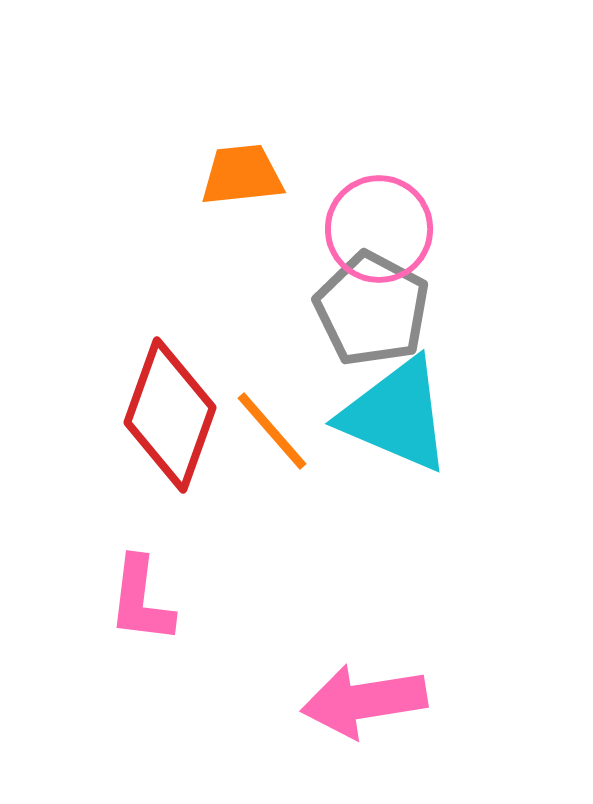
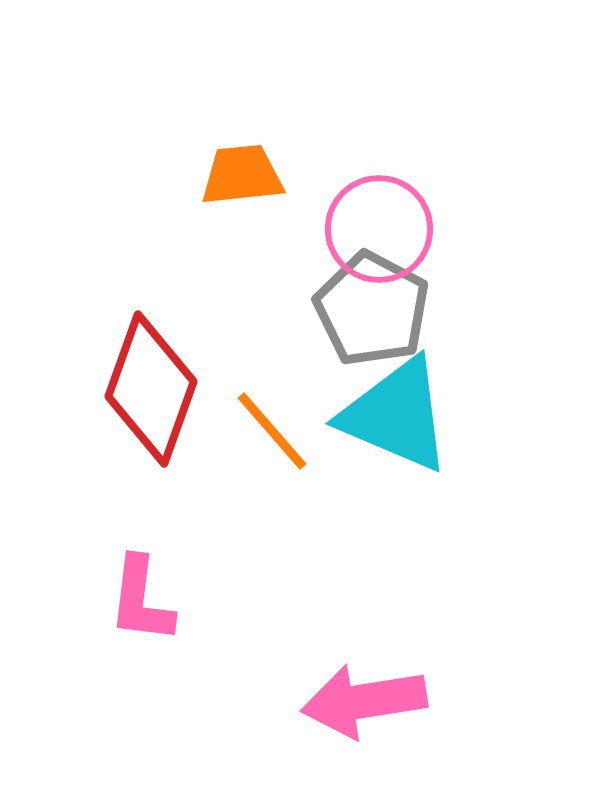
red diamond: moved 19 px left, 26 px up
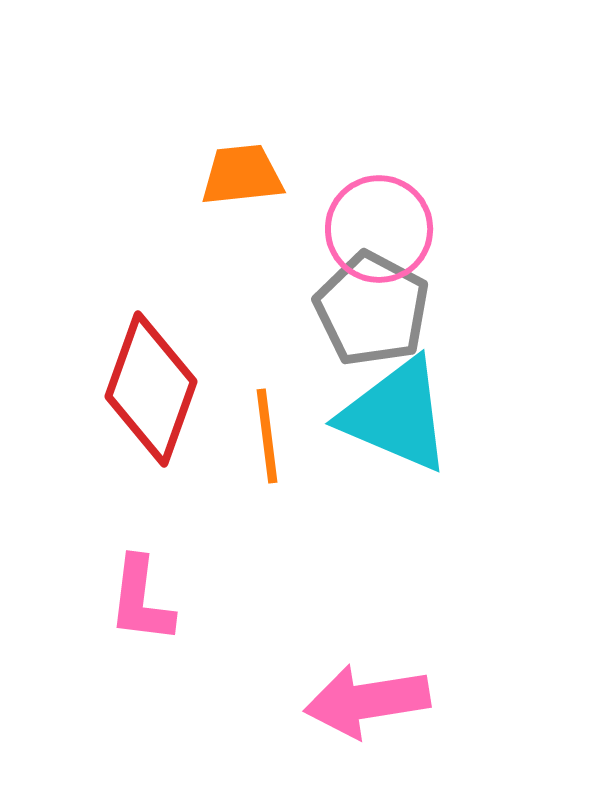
orange line: moved 5 px left, 5 px down; rotated 34 degrees clockwise
pink arrow: moved 3 px right
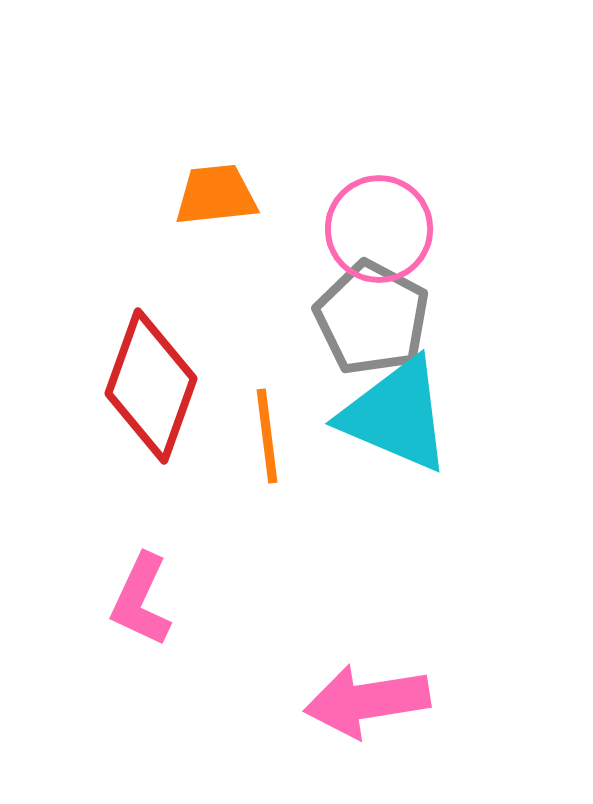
orange trapezoid: moved 26 px left, 20 px down
gray pentagon: moved 9 px down
red diamond: moved 3 px up
pink L-shape: rotated 18 degrees clockwise
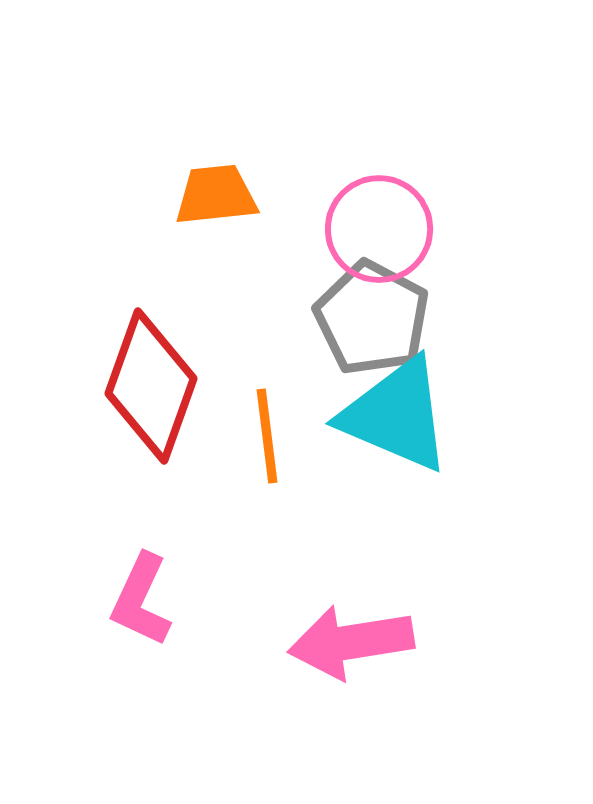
pink arrow: moved 16 px left, 59 px up
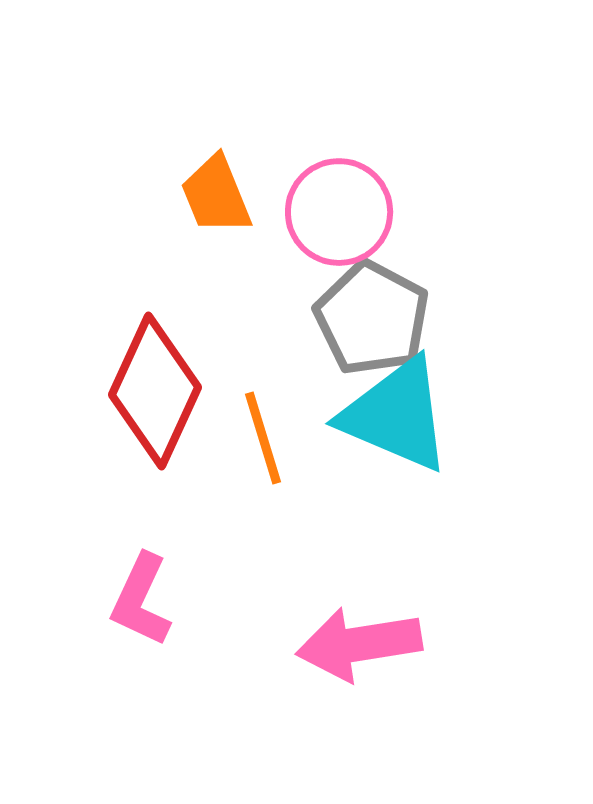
orange trapezoid: rotated 106 degrees counterclockwise
pink circle: moved 40 px left, 17 px up
red diamond: moved 4 px right, 5 px down; rotated 5 degrees clockwise
orange line: moved 4 px left, 2 px down; rotated 10 degrees counterclockwise
pink arrow: moved 8 px right, 2 px down
